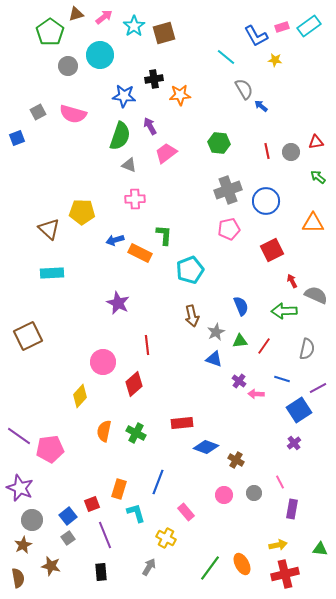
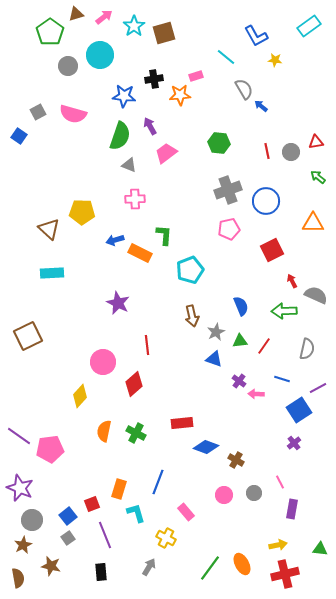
pink rectangle at (282, 27): moved 86 px left, 49 px down
blue square at (17, 138): moved 2 px right, 2 px up; rotated 35 degrees counterclockwise
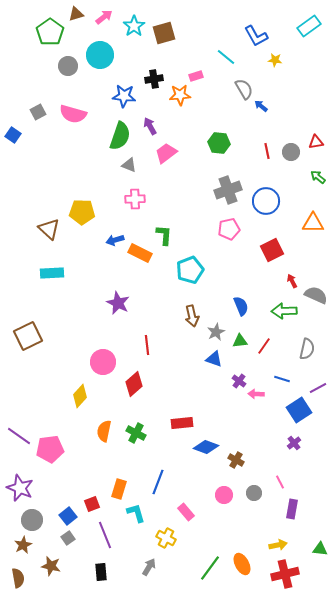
blue square at (19, 136): moved 6 px left, 1 px up
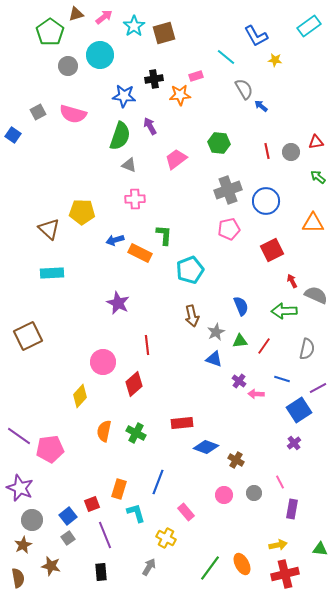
pink trapezoid at (166, 153): moved 10 px right, 6 px down
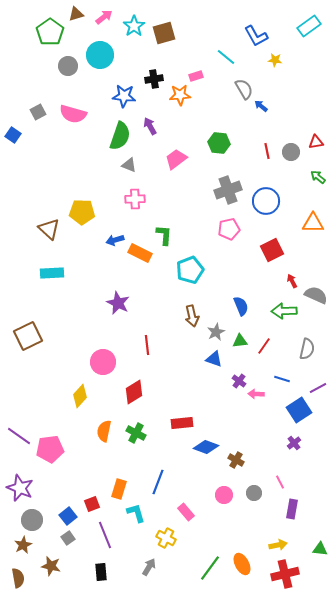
red diamond at (134, 384): moved 8 px down; rotated 10 degrees clockwise
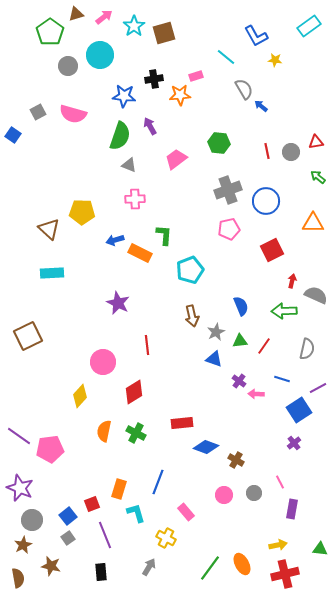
red arrow at (292, 281): rotated 40 degrees clockwise
